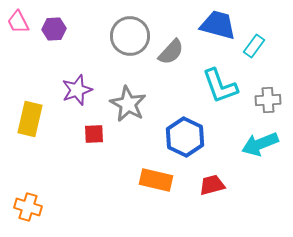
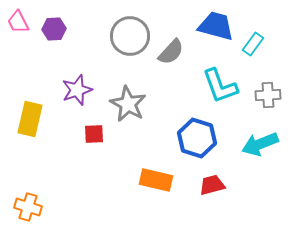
blue trapezoid: moved 2 px left, 1 px down
cyan rectangle: moved 1 px left, 2 px up
gray cross: moved 5 px up
blue hexagon: moved 12 px right, 1 px down; rotated 9 degrees counterclockwise
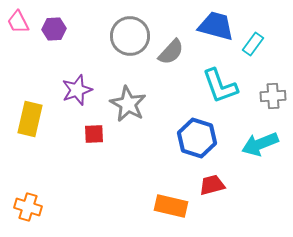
gray cross: moved 5 px right, 1 px down
orange rectangle: moved 15 px right, 26 px down
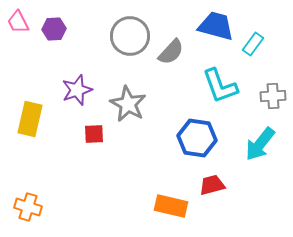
blue hexagon: rotated 9 degrees counterclockwise
cyan arrow: rotated 30 degrees counterclockwise
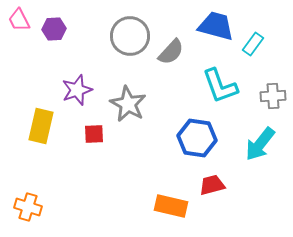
pink trapezoid: moved 1 px right, 2 px up
yellow rectangle: moved 11 px right, 7 px down
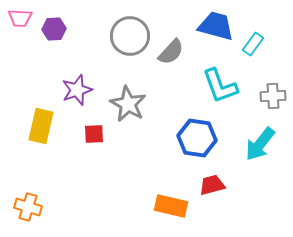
pink trapezoid: moved 1 px right, 2 px up; rotated 60 degrees counterclockwise
